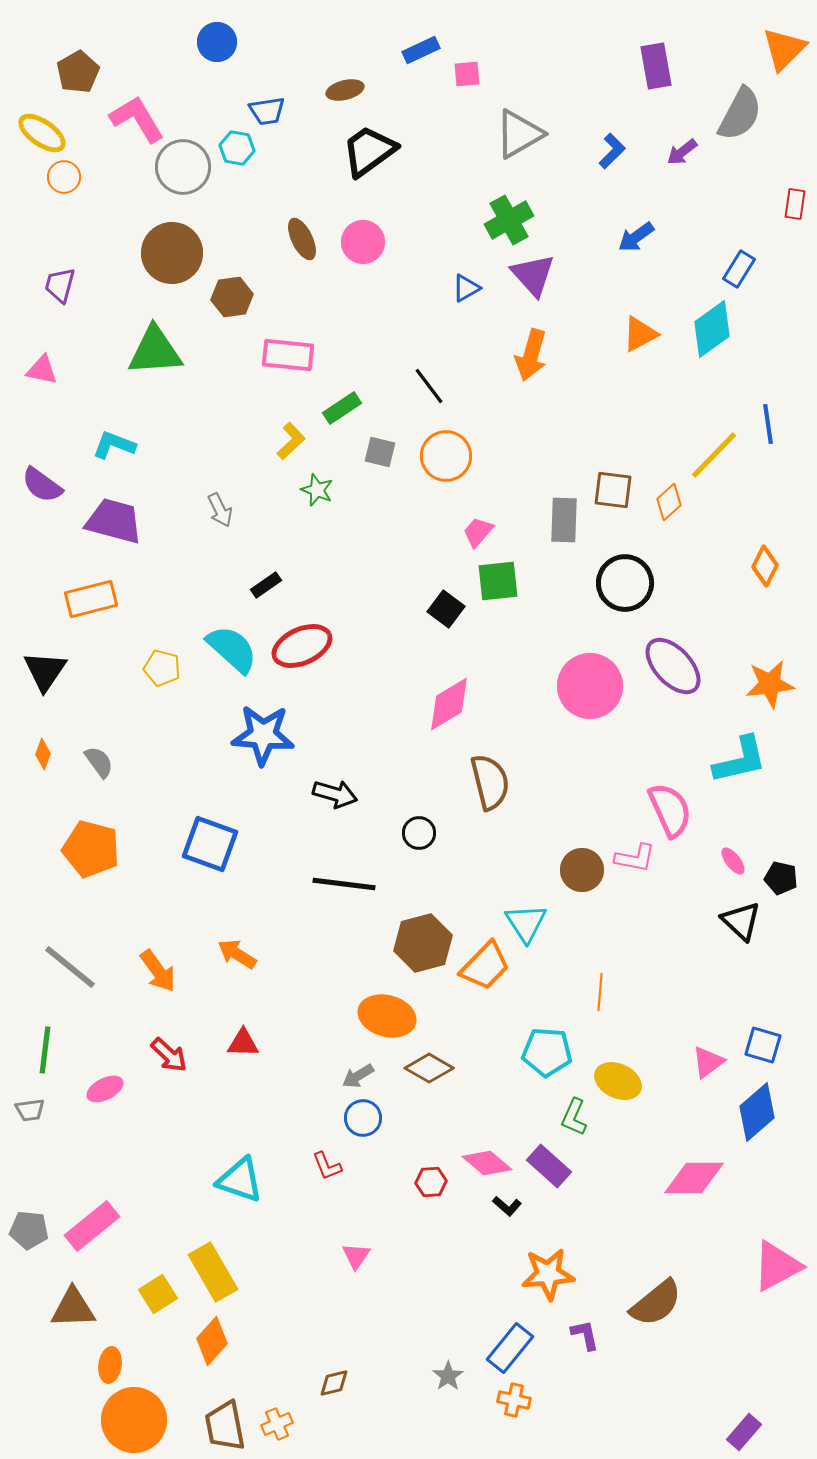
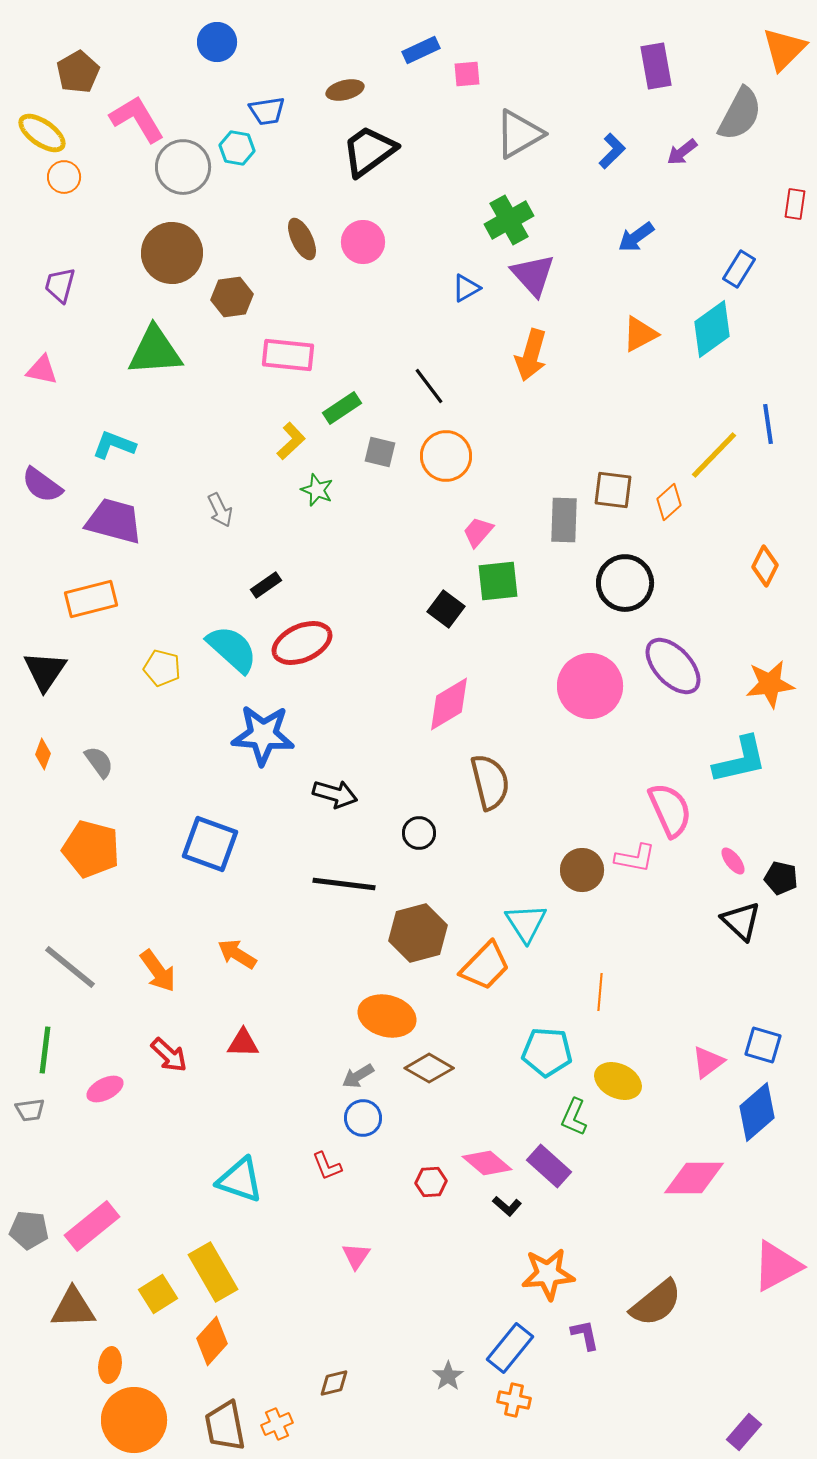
red ellipse at (302, 646): moved 3 px up
brown hexagon at (423, 943): moved 5 px left, 10 px up
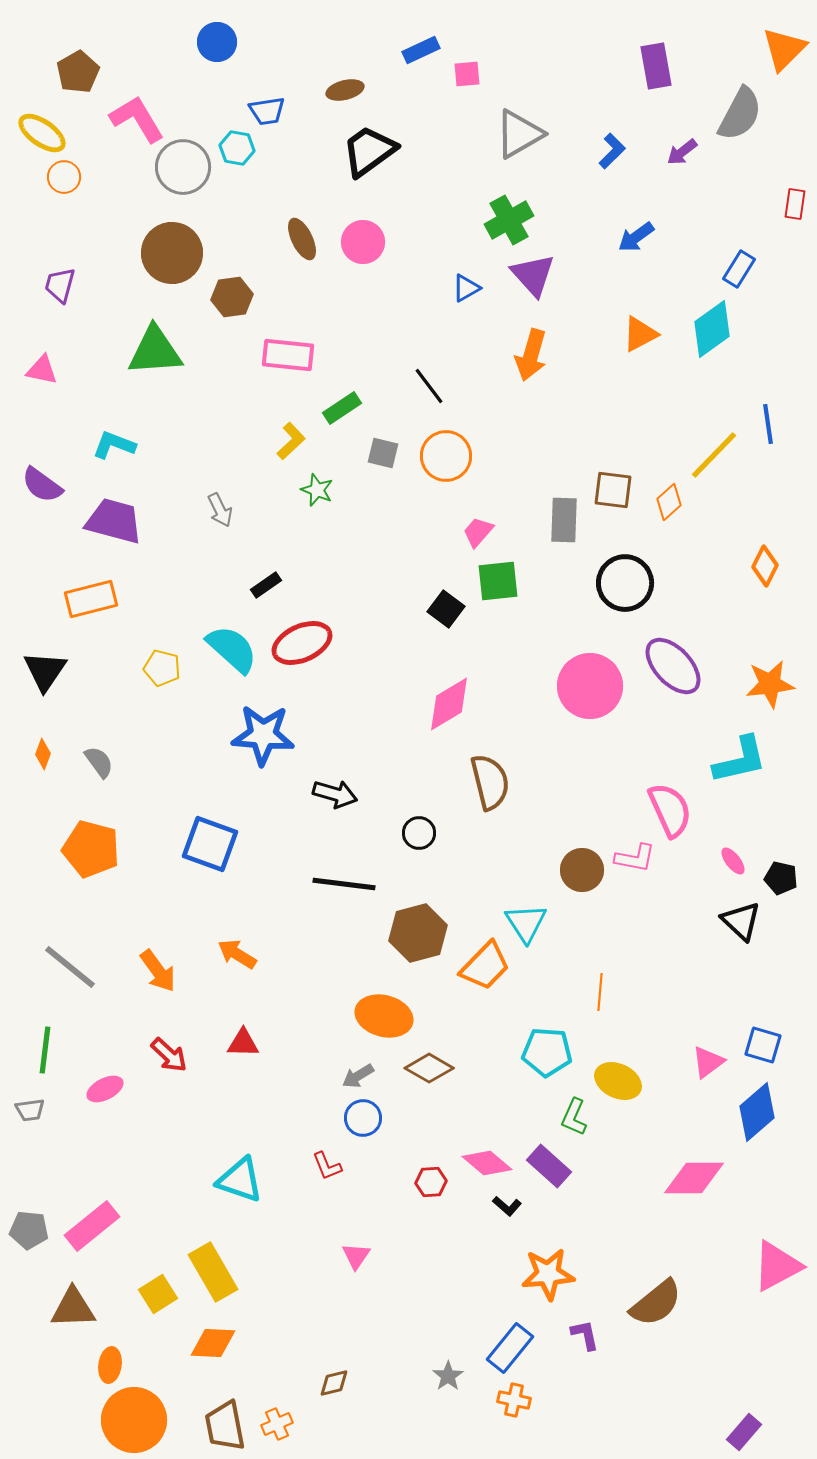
gray square at (380, 452): moved 3 px right, 1 px down
orange ellipse at (387, 1016): moved 3 px left
orange diamond at (212, 1341): moved 1 px right, 2 px down; rotated 51 degrees clockwise
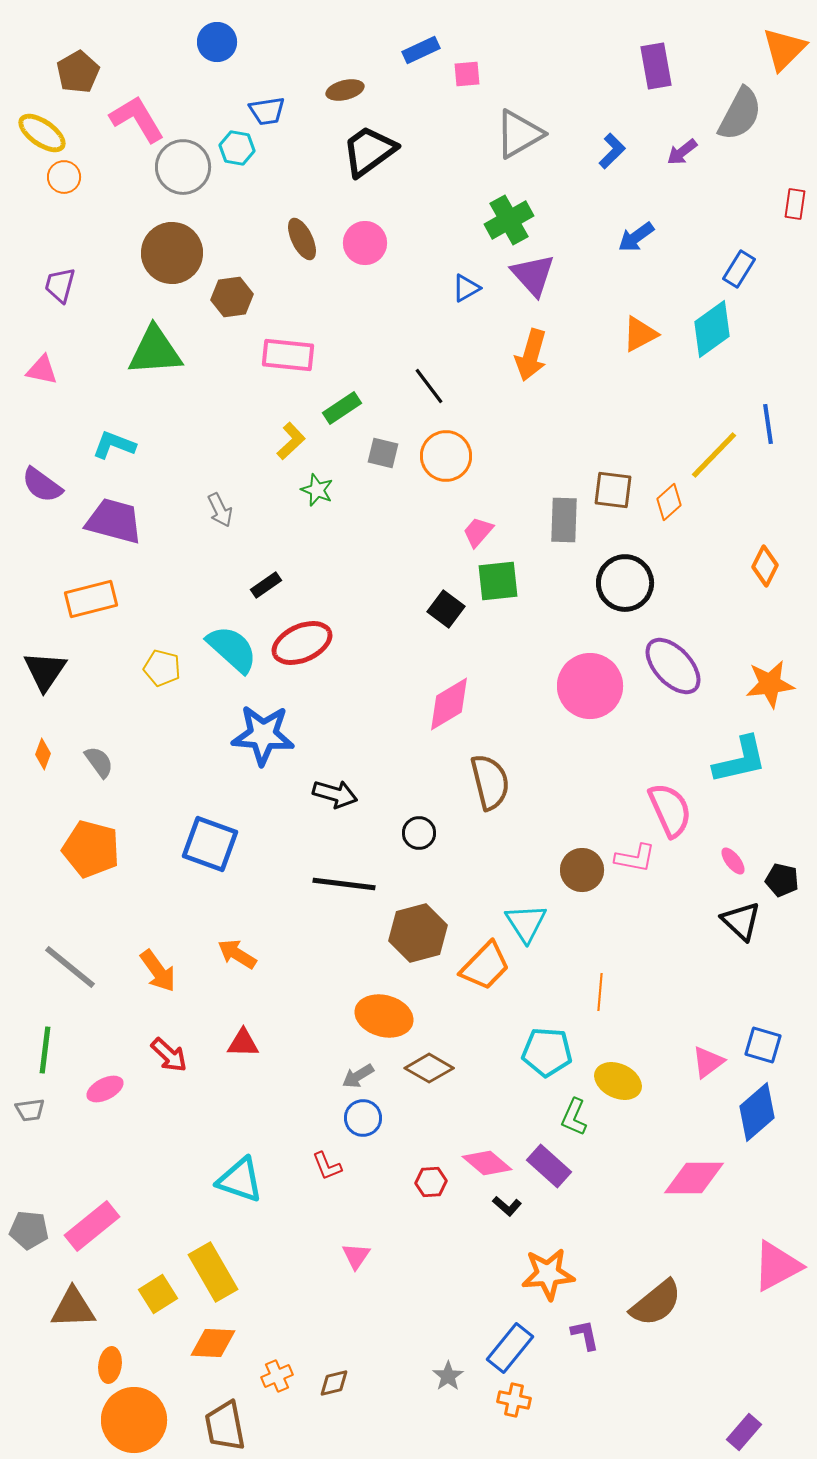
pink circle at (363, 242): moved 2 px right, 1 px down
black pentagon at (781, 878): moved 1 px right, 2 px down
orange cross at (277, 1424): moved 48 px up
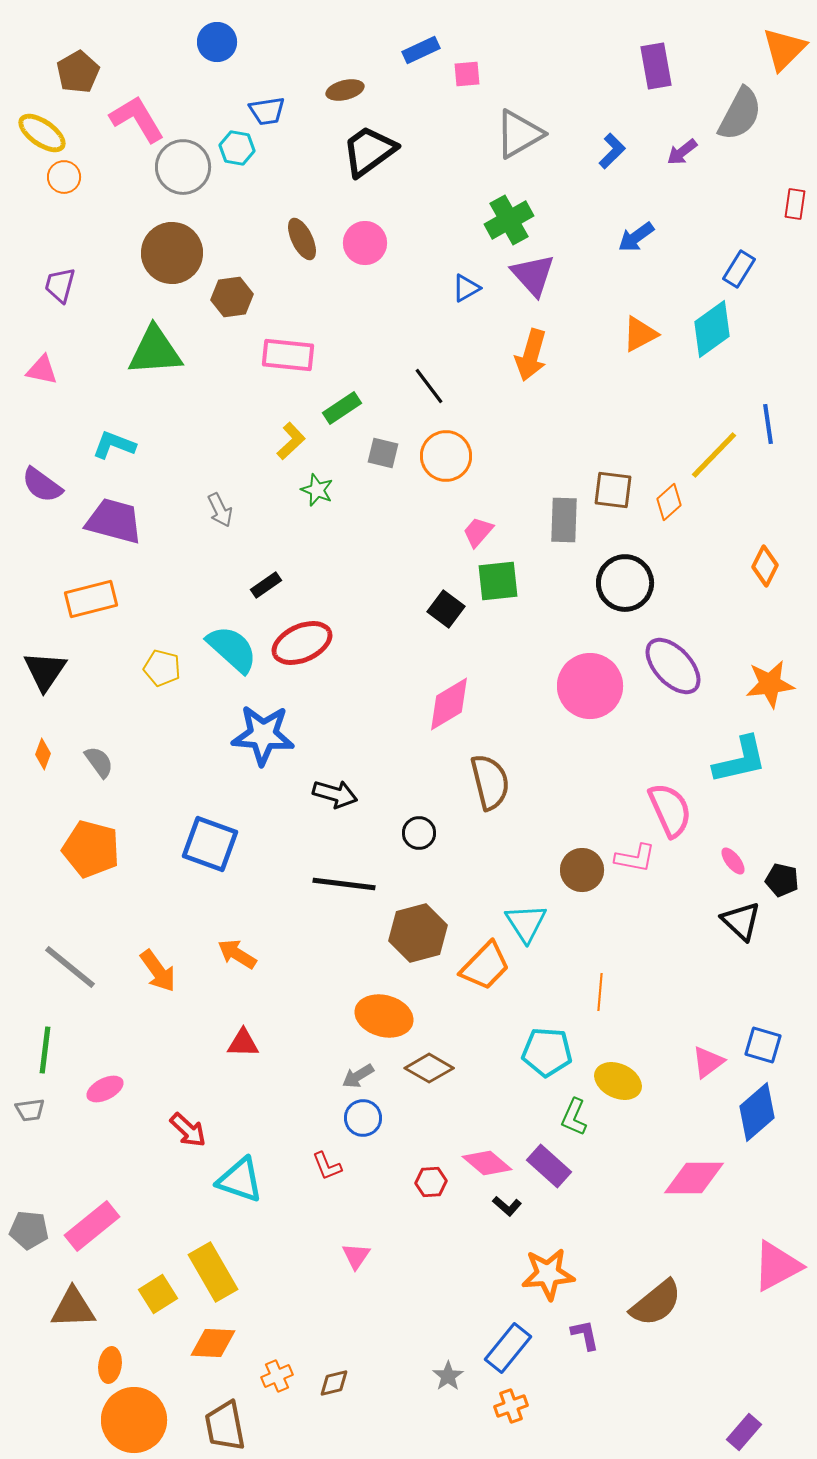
red arrow at (169, 1055): moved 19 px right, 75 px down
blue rectangle at (510, 1348): moved 2 px left
orange cross at (514, 1400): moved 3 px left, 6 px down; rotated 32 degrees counterclockwise
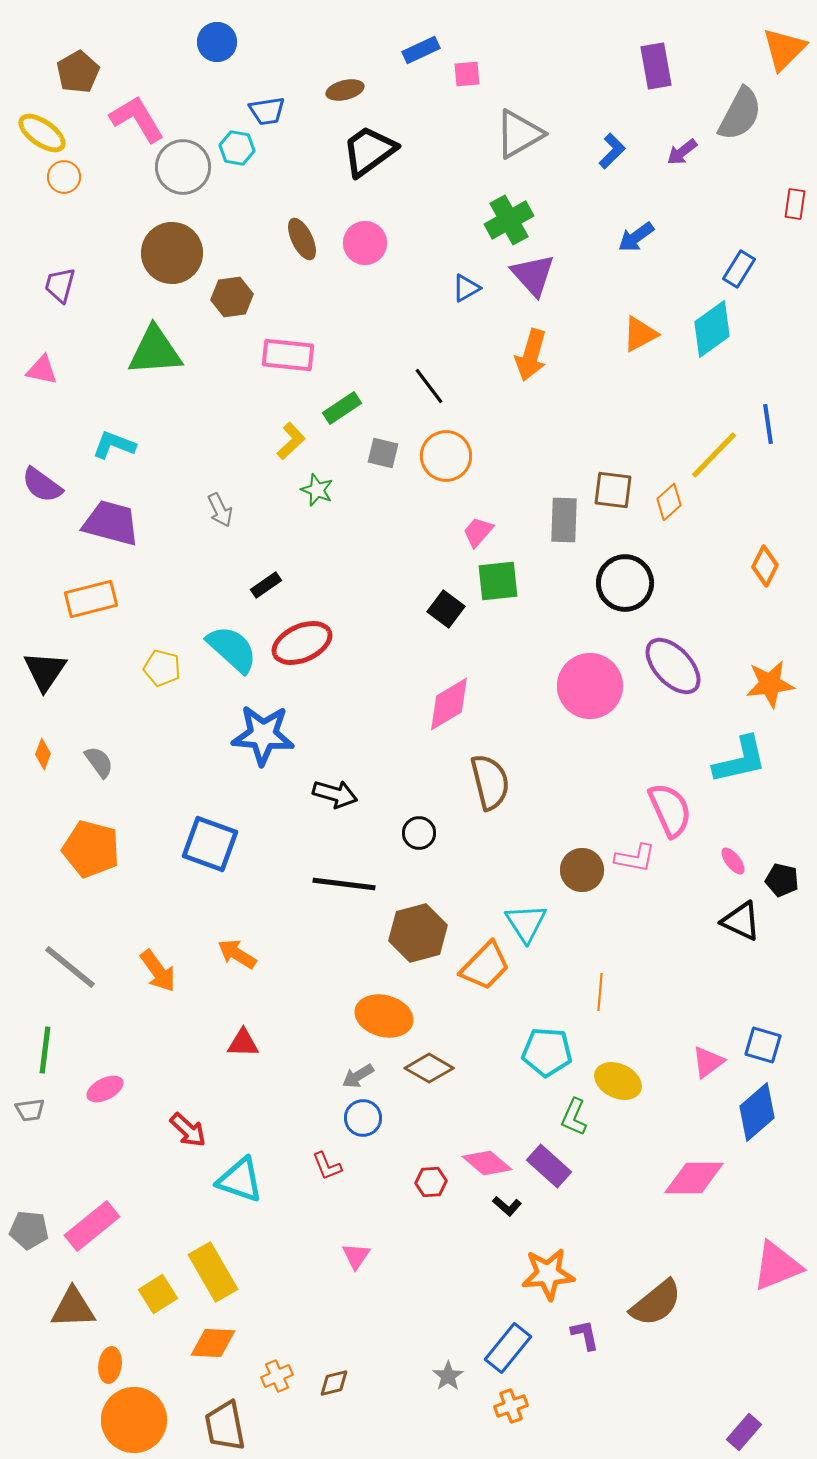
purple trapezoid at (114, 521): moved 3 px left, 2 px down
black triangle at (741, 921): rotated 18 degrees counterclockwise
pink triangle at (777, 1266): rotated 6 degrees clockwise
